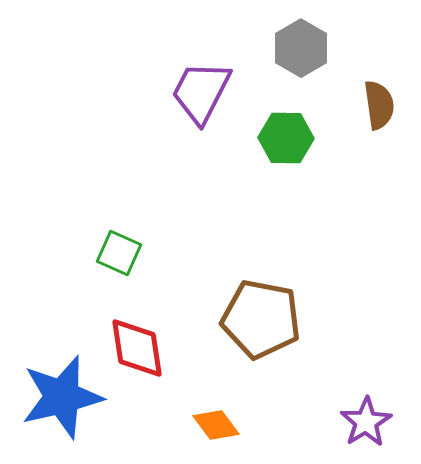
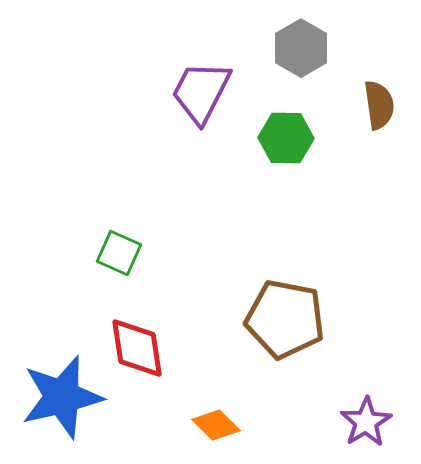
brown pentagon: moved 24 px right
orange diamond: rotated 9 degrees counterclockwise
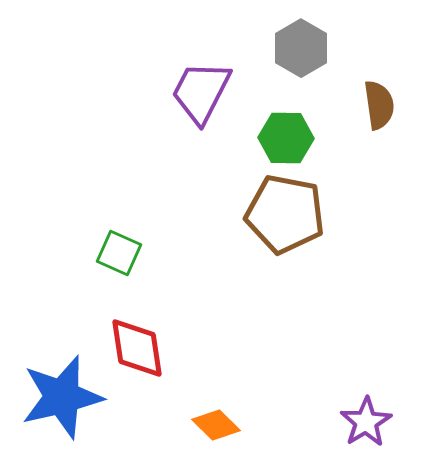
brown pentagon: moved 105 px up
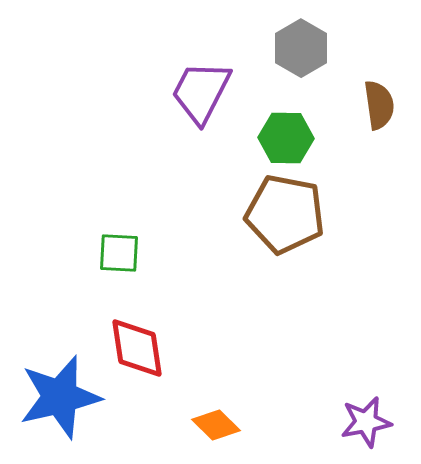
green square: rotated 21 degrees counterclockwise
blue star: moved 2 px left
purple star: rotated 21 degrees clockwise
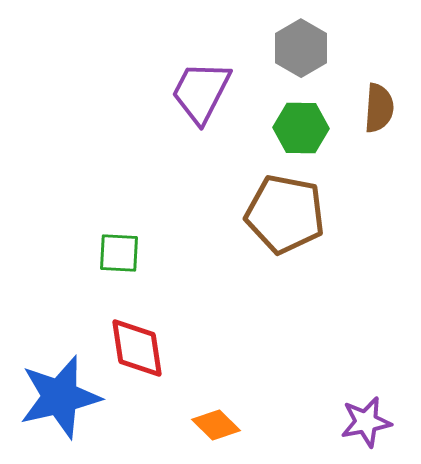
brown semicircle: moved 3 px down; rotated 12 degrees clockwise
green hexagon: moved 15 px right, 10 px up
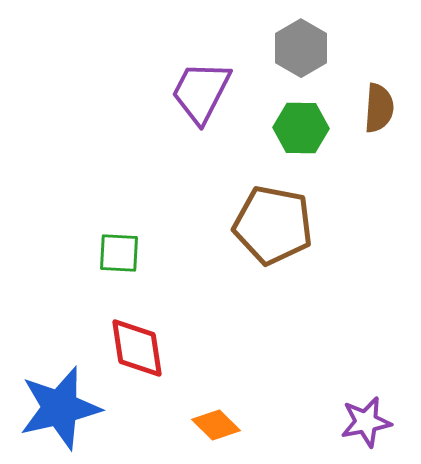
brown pentagon: moved 12 px left, 11 px down
blue star: moved 11 px down
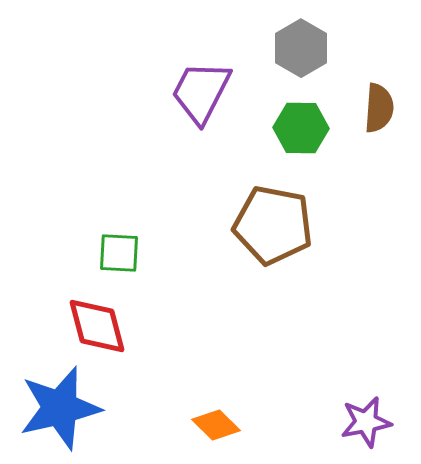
red diamond: moved 40 px left, 22 px up; rotated 6 degrees counterclockwise
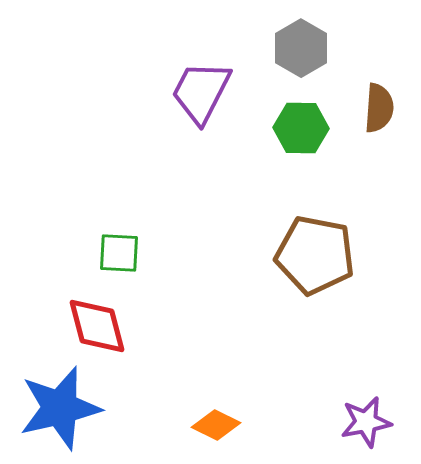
brown pentagon: moved 42 px right, 30 px down
orange diamond: rotated 18 degrees counterclockwise
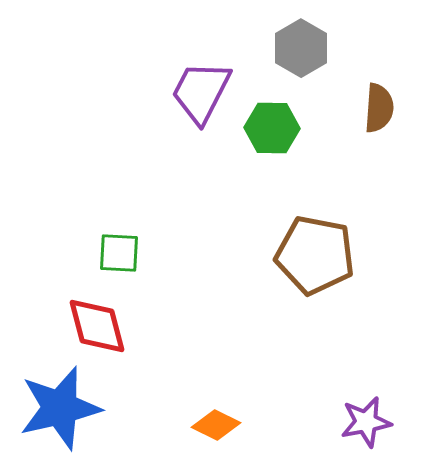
green hexagon: moved 29 px left
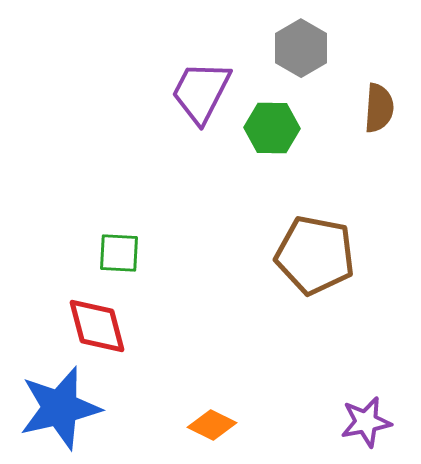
orange diamond: moved 4 px left
